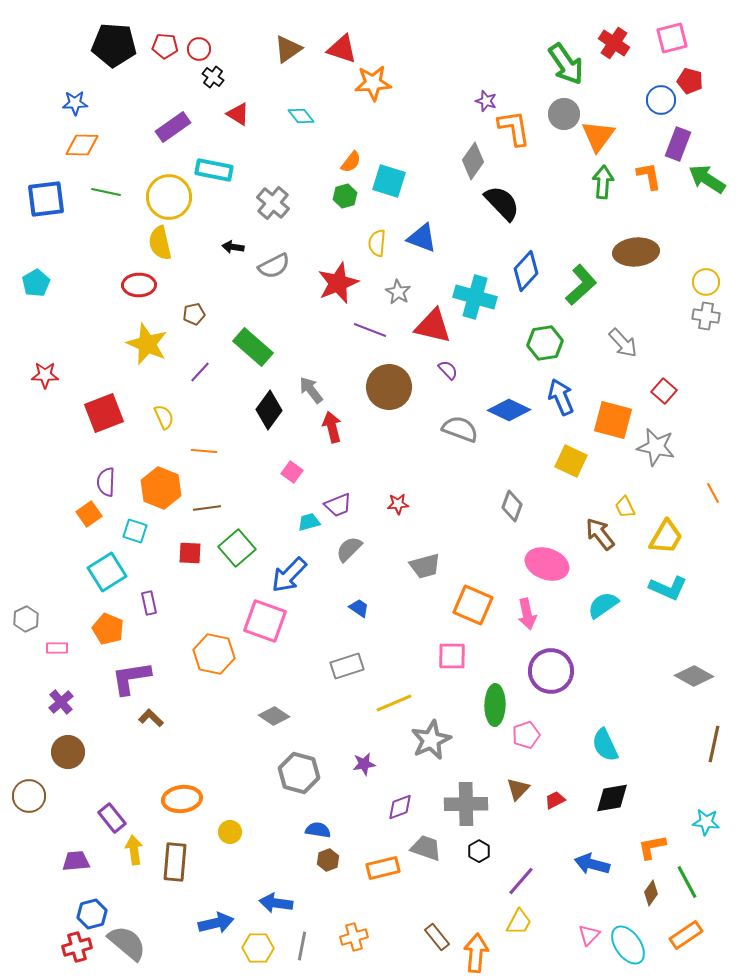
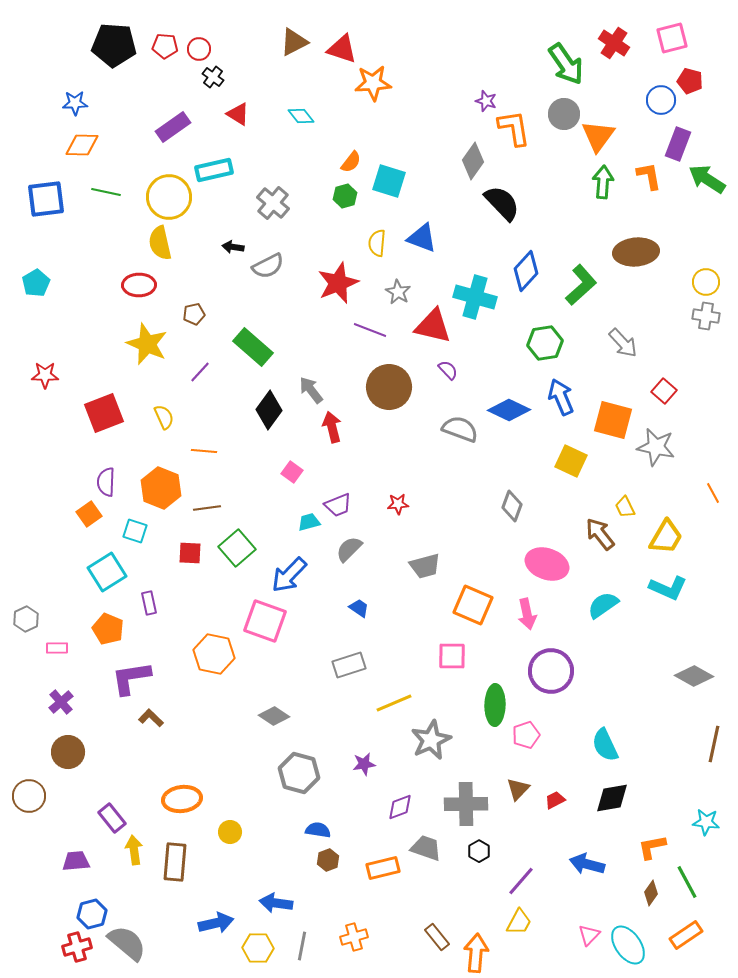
brown triangle at (288, 49): moved 6 px right, 7 px up; rotated 8 degrees clockwise
cyan rectangle at (214, 170): rotated 24 degrees counterclockwise
gray semicircle at (274, 266): moved 6 px left
gray rectangle at (347, 666): moved 2 px right, 1 px up
blue arrow at (592, 864): moved 5 px left
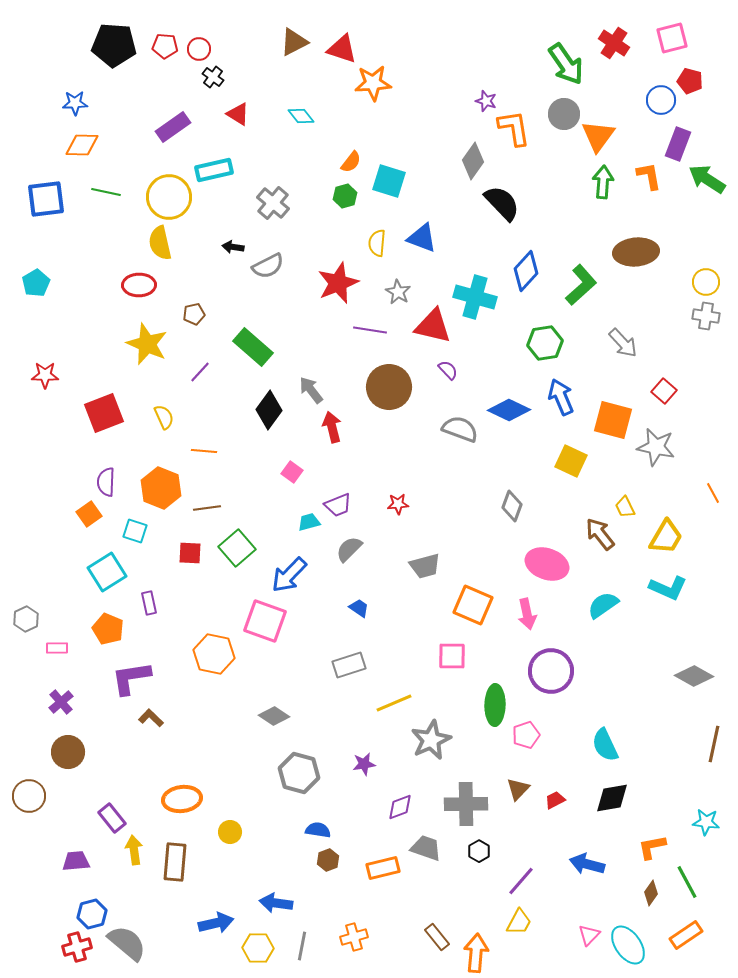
purple line at (370, 330): rotated 12 degrees counterclockwise
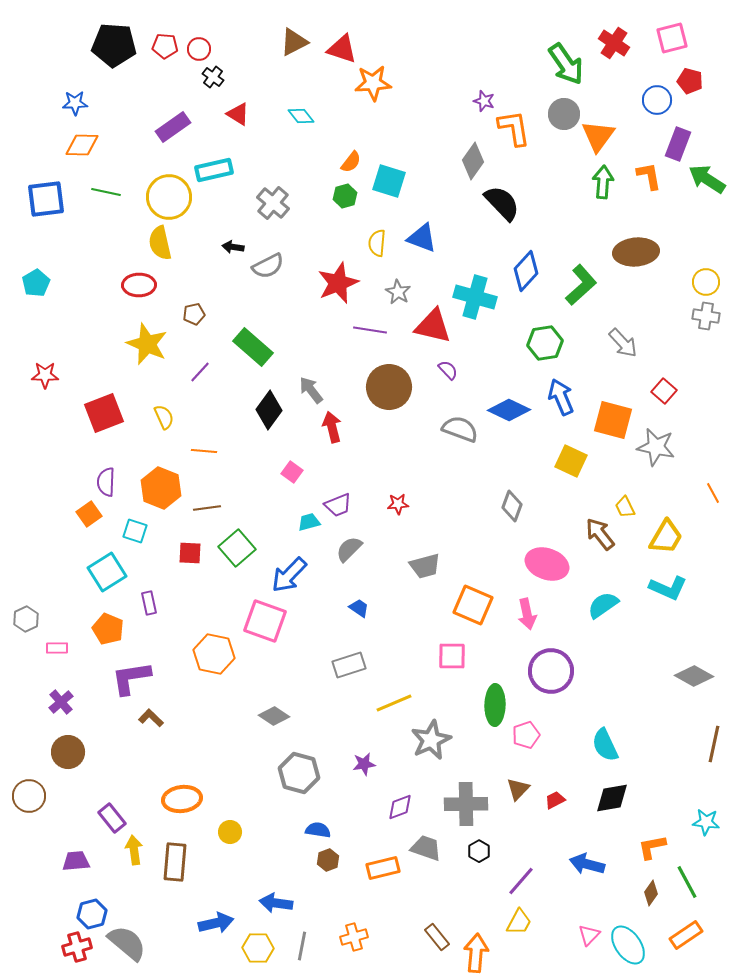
blue circle at (661, 100): moved 4 px left
purple star at (486, 101): moved 2 px left
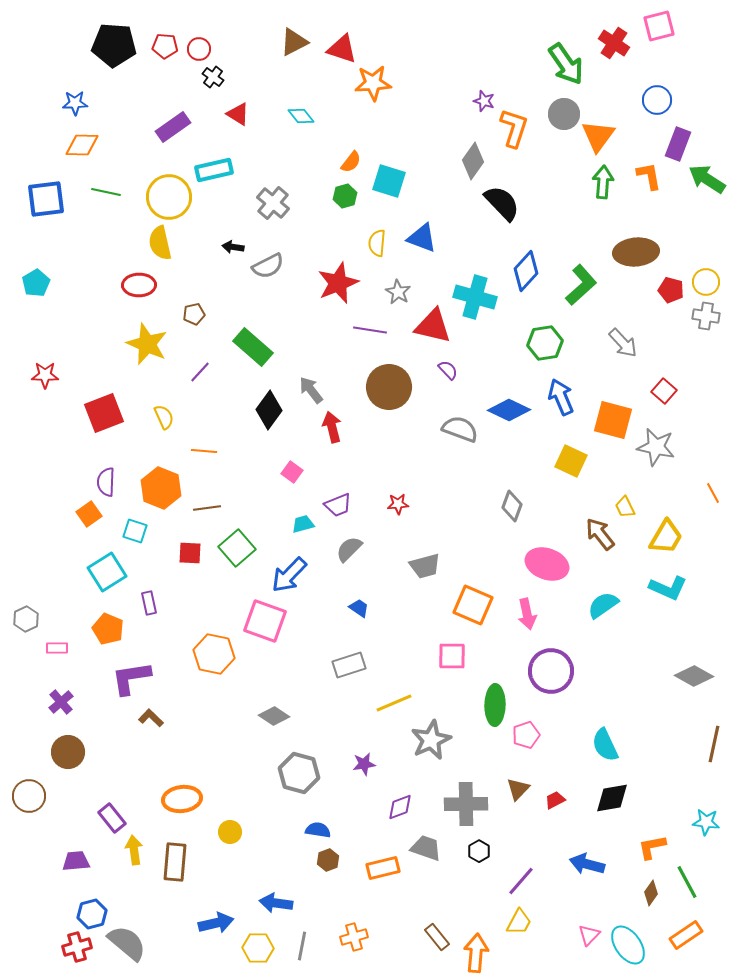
pink square at (672, 38): moved 13 px left, 12 px up
red pentagon at (690, 81): moved 19 px left, 209 px down
orange L-shape at (514, 128): rotated 27 degrees clockwise
cyan trapezoid at (309, 522): moved 6 px left, 2 px down
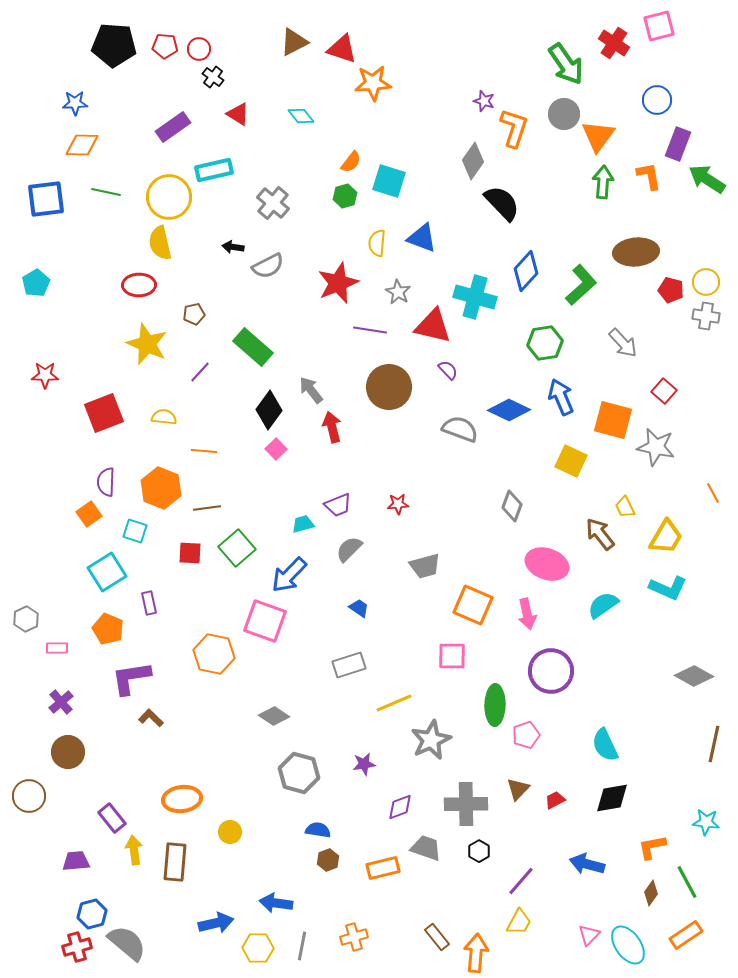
yellow semicircle at (164, 417): rotated 60 degrees counterclockwise
pink square at (292, 472): moved 16 px left, 23 px up; rotated 10 degrees clockwise
